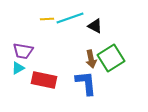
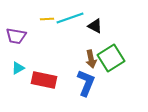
purple trapezoid: moved 7 px left, 15 px up
blue L-shape: rotated 28 degrees clockwise
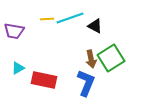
purple trapezoid: moved 2 px left, 5 px up
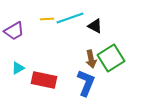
purple trapezoid: rotated 40 degrees counterclockwise
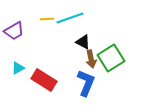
black triangle: moved 12 px left, 16 px down
red rectangle: rotated 20 degrees clockwise
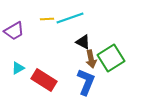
blue L-shape: moved 1 px up
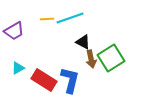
blue L-shape: moved 16 px left, 2 px up; rotated 8 degrees counterclockwise
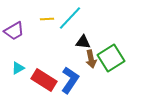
cyan line: rotated 28 degrees counterclockwise
black triangle: rotated 21 degrees counterclockwise
blue L-shape: rotated 20 degrees clockwise
